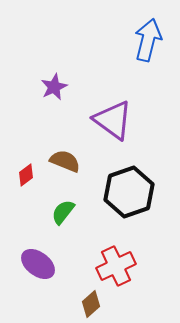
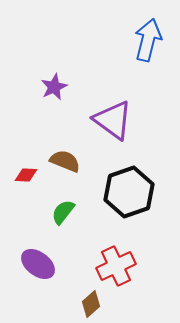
red diamond: rotated 40 degrees clockwise
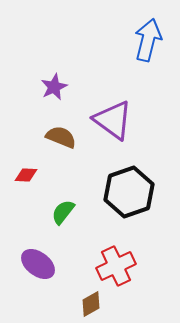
brown semicircle: moved 4 px left, 24 px up
brown diamond: rotated 12 degrees clockwise
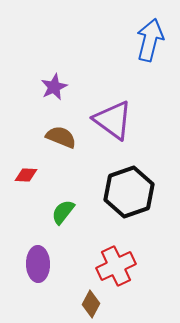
blue arrow: moved 2 px right
purple ellipse: rotated 52 degrees clockwise
brown diamond: rotated 32 degrees counterclockwise
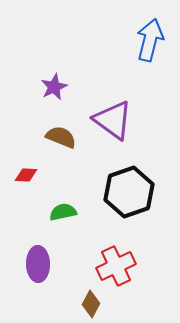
green semicircle: rotated 40 degrees clockwise
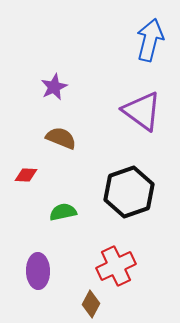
purple triangle: moved 29 px right, 9 px up
brown semicircle: moved 1 px down
purple ellipse: moved 7 px down
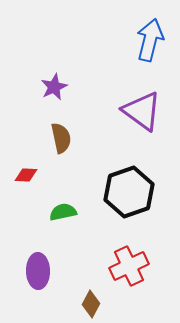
brown semicircle: rotated 56 degrees clockwise
red cross: moved 13 px right
